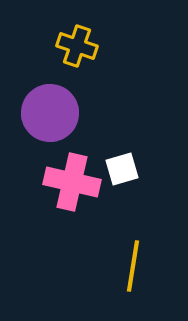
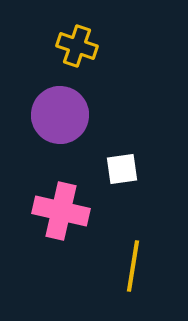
purple circle: moved 10 px right, 2 px down
white square: rotated 8 degrees clockwise
pink cross: moved 11 px left, 29 px down
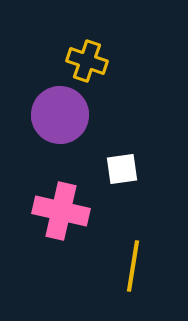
yellow cross: moved 10 px right, 15 px down
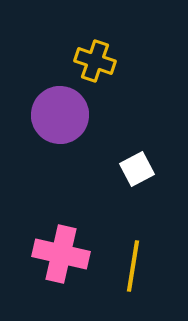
yellow cross: moved 8 px right
white square: moved 15 px right; rotated 20 degrees counterclockwise
pink cross: moved 43 px down
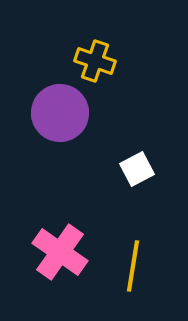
purple circle: moved 2 px up
pink cross: moved 1 px left, 2 px up; rotated 22 degrees clockwise
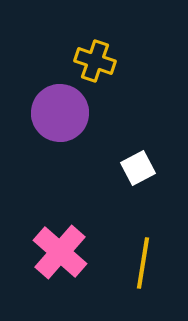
white square: moved 1 px right, 1 px up
pink cross: rotated 6 degrees clockwise
yellow line: moved 10 px right, 3 px up
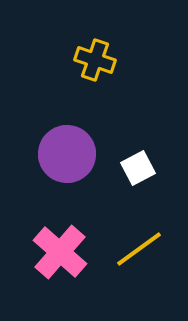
yellow cross: moved 1 px up
purple circle: moved 7 px right, 41 px down
yellow line: moved 4 px left, 14 px up; rotated 45 degrees clockwise
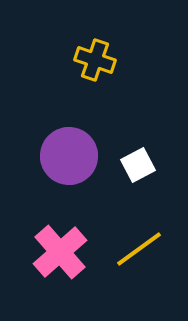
purple circle: moved 2 px right, 2 px down
white square: moved 3 px up
pink cross: rotated 8 degrees clockwise
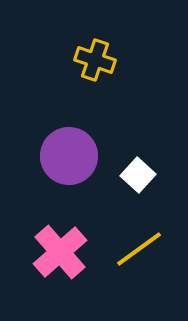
white square: moved 10 px down; rotated 20 degrees counterclockwise
